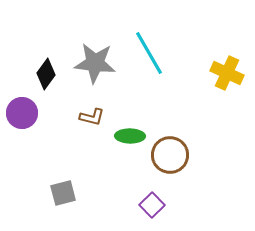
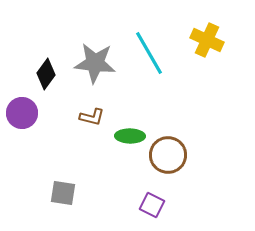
yellow cross: moved 20 px left, 33 px up
brown circle: moved 2 px left
gray square: rotated 24 degrees clockwise
purple square: rotated 20 degrees counterclockwise
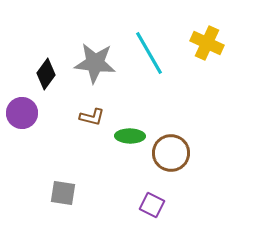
yellow cross: moved 3 px down
brown circle: moved 3 px right, 2 px up
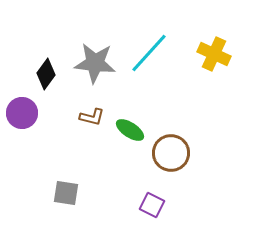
yellow cross: moved 7 px right, 11 px down
cyan line: rotated 72 degrees clockwise
green ellipse: moved 6 px up; rotated 32 degrees clockwise
gray square: moved 3 px right
